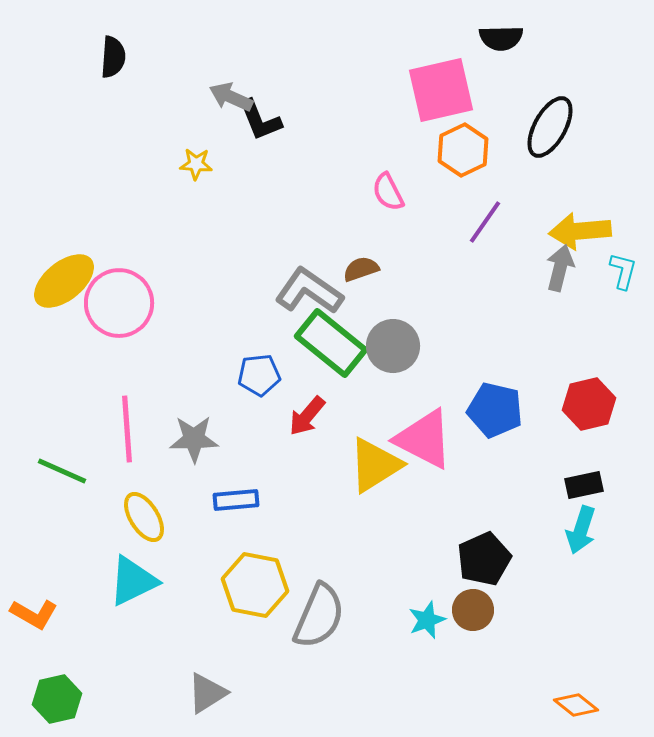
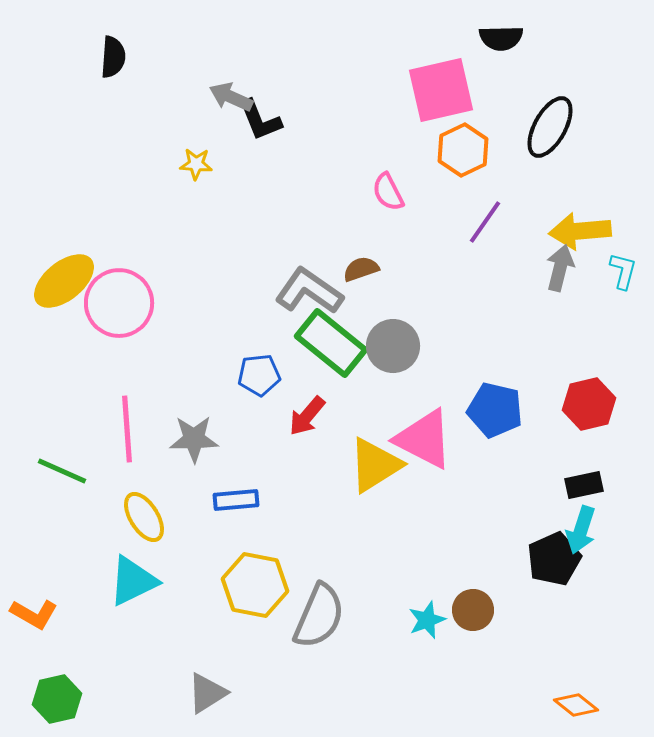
black pentagon at (484, 559): moved 70 px right
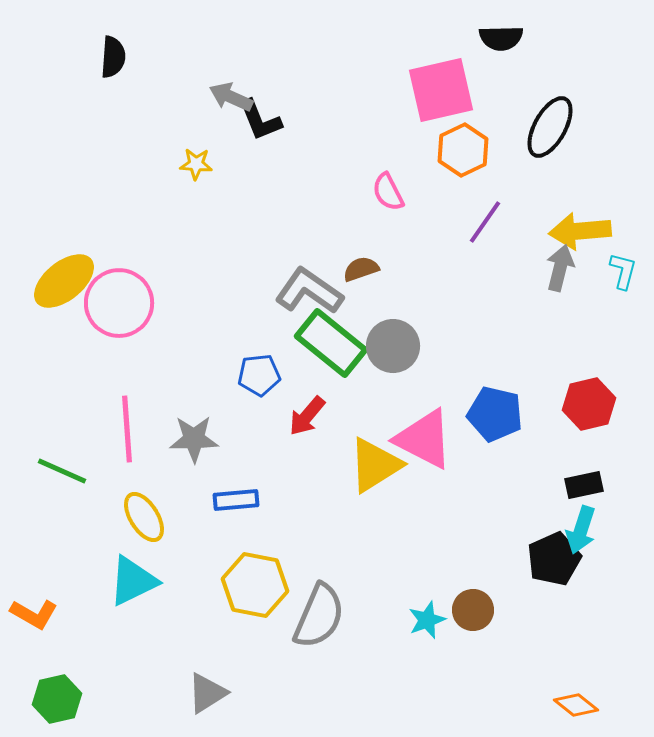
blue pentagon at (495, 410): moved 4 px down
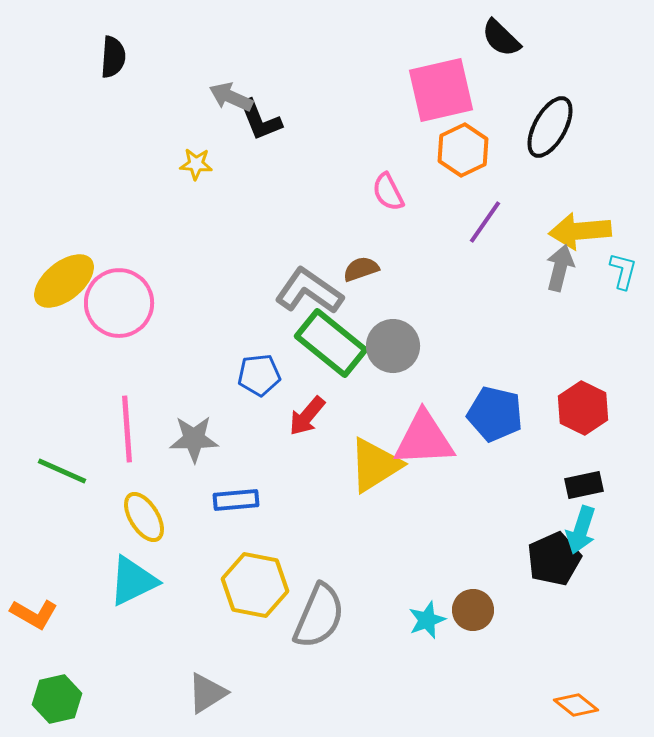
black semicircle at (501, 38): rotated 45 degrees clockwise
red hexagon at (589, 404): moved 6 px left, 4 px down; rotated 21 degrees counterclockwise
pink triangle at (424, 439): rotated 30 degrees counterclockwise
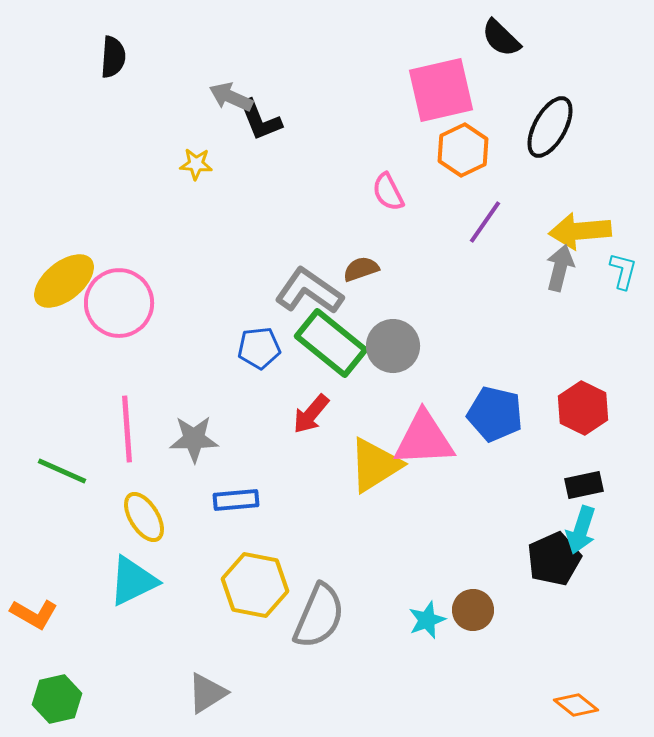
blue pentagon at (259, 375): moved 27 px up
red arrow at (307, 416): moved 4 px right, 2 px up
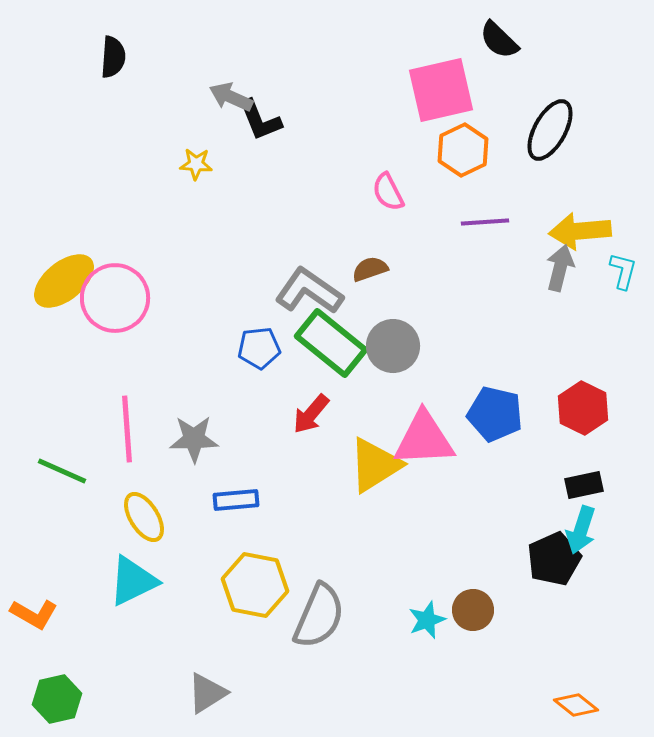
black semicircle at (501, 38): moved 2 px left, 2 px down
black ellipse at (550, 127): moved 3 px down
purple line at (485, 222): rotated 51 degrees clockwise
brown semicircle at (361, 269): moved 9 px right
pink circle at (119, 303): moved 4 px left, 5 px up
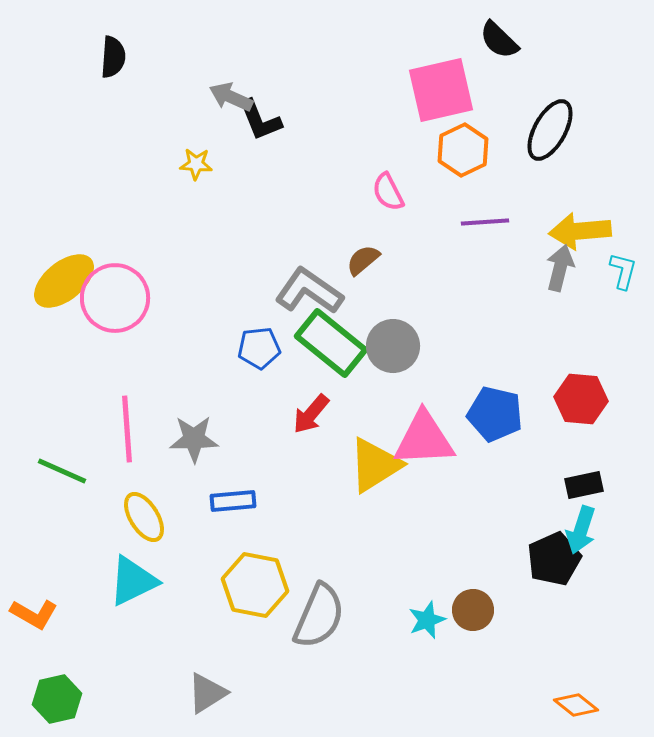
brown semicircle at (370, 269): moved 7 px left, 9 px up; rotated 21 degrees counterclockwise
red hexagon at (583, 408): moved 2 px left, 9 px up; rotated 21 degrees counterclockwise
blue rectangle at (236, 500): moved 3 px left, 1 px down
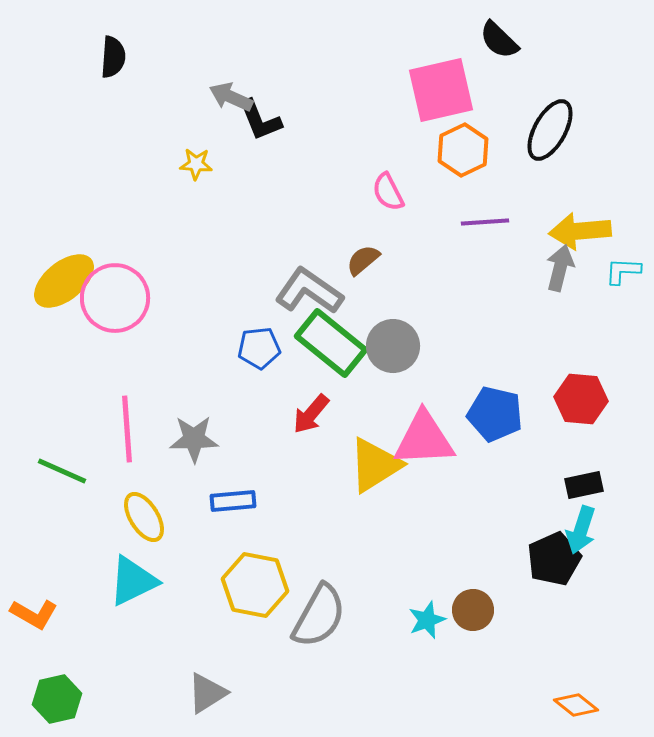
cyan L-shape at (623, 271): rotated 102 degrees counterclockwise
gray semicircle at (319, 616): rotated 6 degrees clockwise
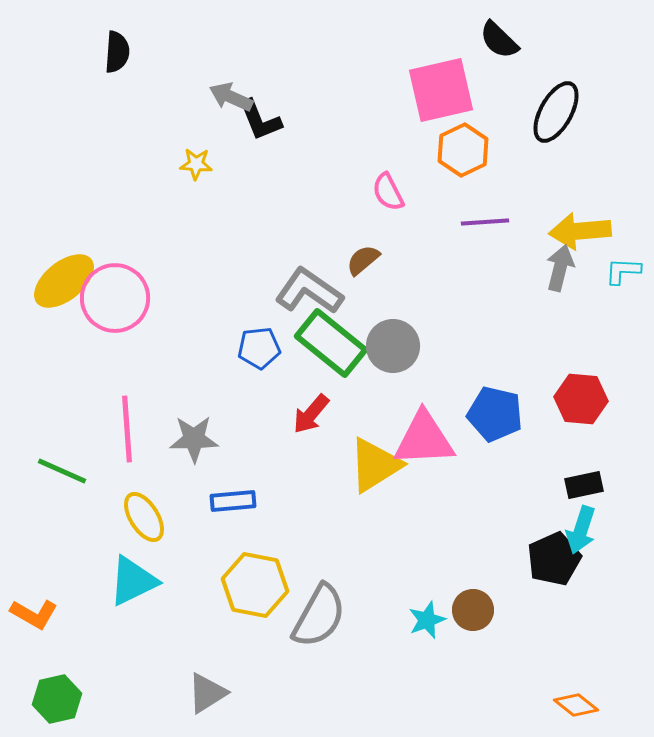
black semicircle at (113, 57): moved 4 px right, 5 px up
black ellipse at (550, 130): moved 6 px right, 18 px up
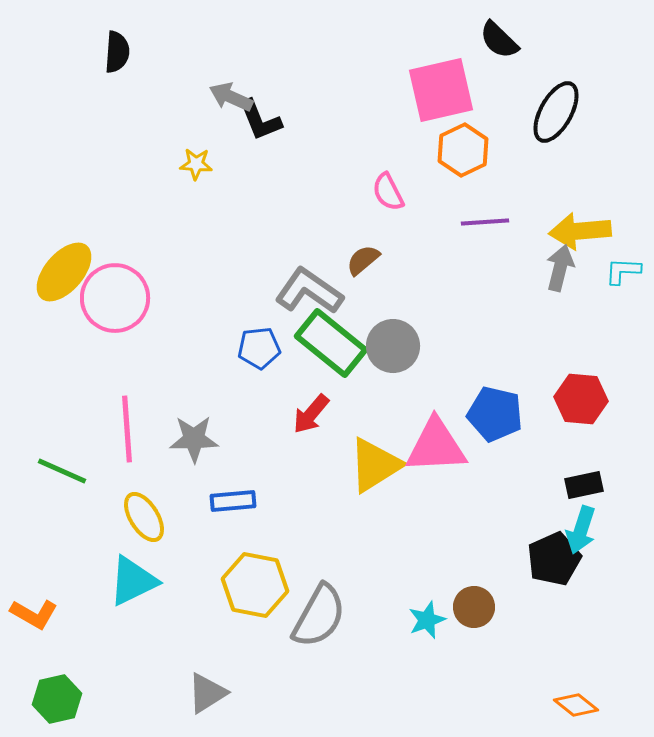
yellow ellipse at (64, 281): moved 9 px up; rotated 10 degrees counterclockwise
pink triangle at (424, 439): moved 12 px right, 7 px down
brown circle at (473, 610): moved 1 px right, 3 px up
